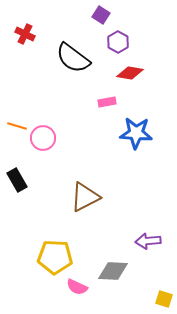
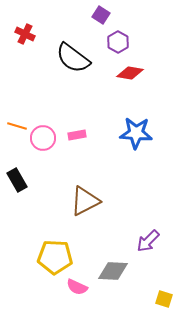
pink rectangle: moved 30 px left, 33 px down
brown triangle: moved 4 px down
purple arrow: rotated 40 degrees counterclockwise
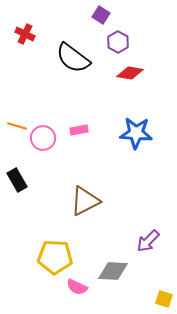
pink rectangle: moved 2 px right, 5 px up
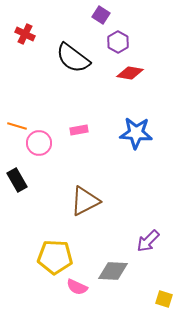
pink circle: moved 4 px left, 5 px down
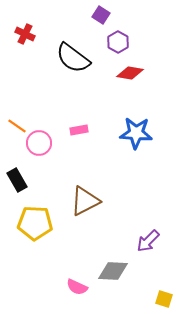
orange line: rotated 18 degrees clockwise
yellow pentagon: moved 20 px left, 34 px up
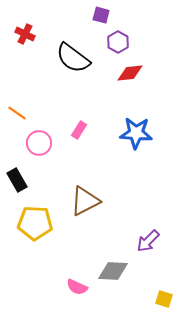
purple square: rotated 18 degrees counterclockwise
red diamond: rotated 16 degrees counterclockwise
orange line: moved 13 px up
pink rectangle: rotated 48 degrees counterclockwise
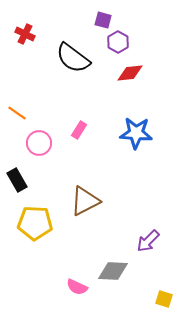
purple square: moved 2 px right, 5 px down
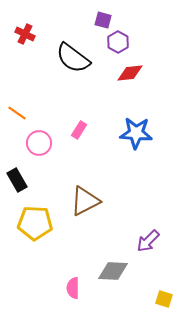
pink semicircle: moved 4 px left, 1 px down; rotated 65 degrees clockwise
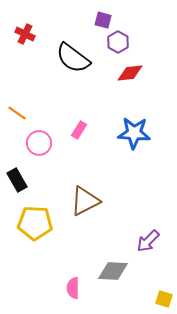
blue star: moved 2 px left
